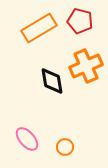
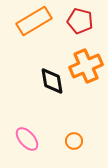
orange rectangle: moved 5 px left, 7 px up
orange circle: moved 9 px right, 6 px up
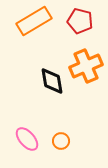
orange circle: moved 13 px left
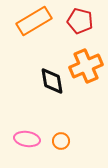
pink ellipse: rotated 40 degrees counterclockwise
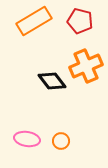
black diamond: rotated 28 degrees counterclockwise
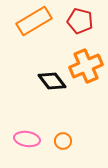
orange circle: moved 2 px right
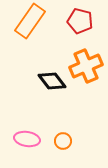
orange rectangle: moved 4 px left; rotated 24 degrees counterclockwise
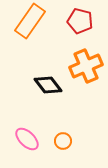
black diamond: moved 4 px left, 4 px down
pink ellipse: rotated 35 degrees clockwise
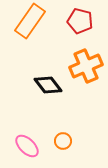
pink ellipse: moved 7 px down
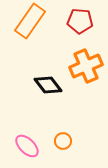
red pentagon: rotated 10 degrees counterclockwise
